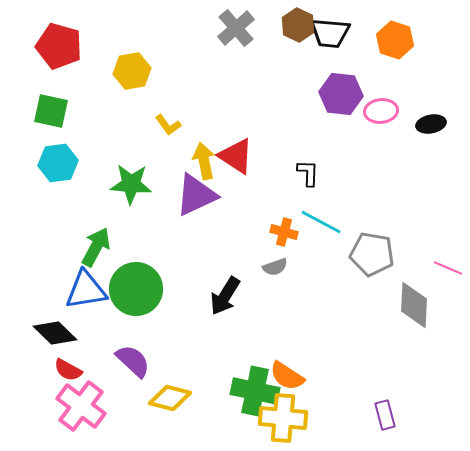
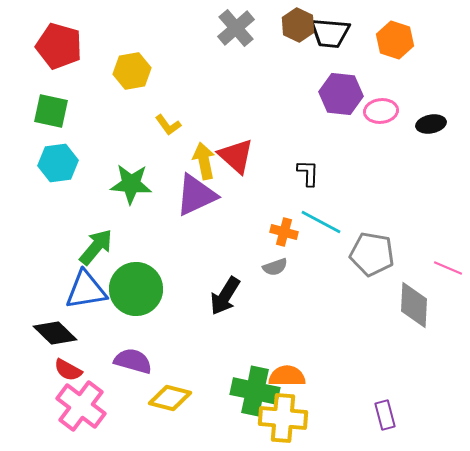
red triangle: rotated 9 degrees clockwise
green arrow: rotated 12 degrees clockwise
purple semicircle: rotated 27 degrees counterclockwise
orange semicircle: rotated 147 degrees clockwise
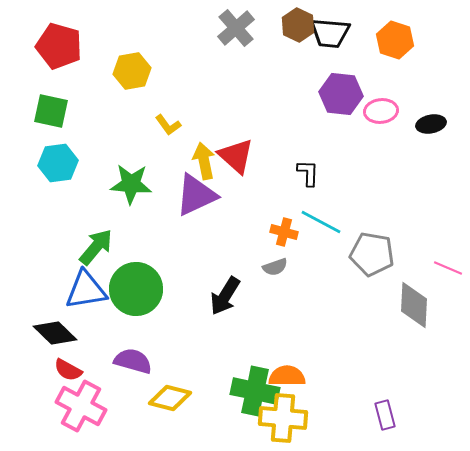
pink cross: rotated 9 degrees counterclockwise
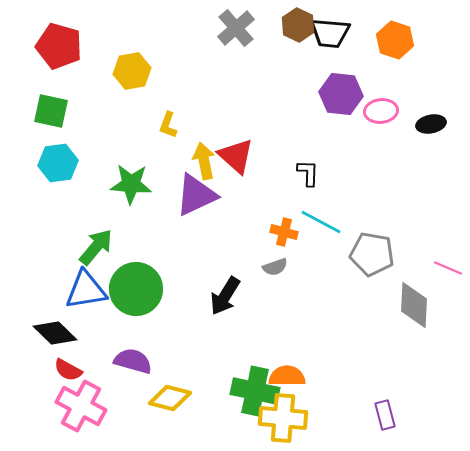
yellow L-shape: rotated 56 degrees clockwise
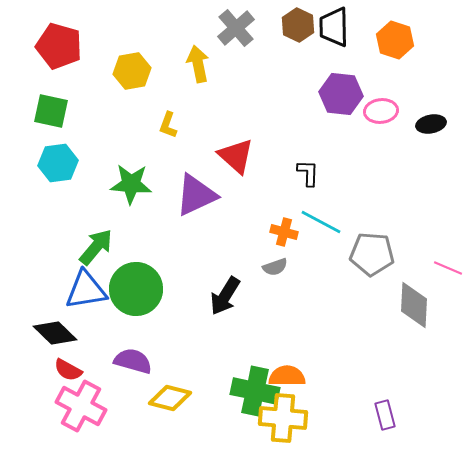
black trapezoid: moved 4 px right, 6 px up; rotated 84 degrees clockwise
yellow arrow: moved 6 px left, 97 px up
gray pentagon: rotated 6 degrees counterclockwise
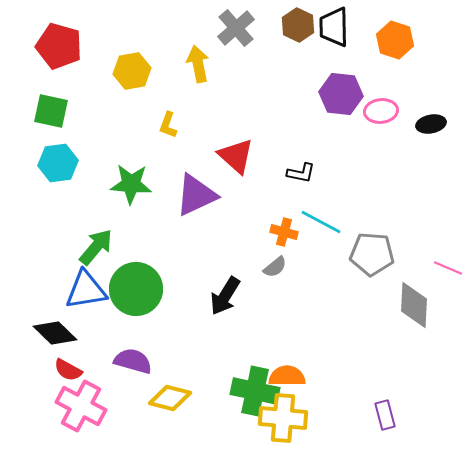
black L-shape: moved 7 px left; rotated 100 degrees clockwise
gray semicircle: rotated 20 degrees counterclockwise
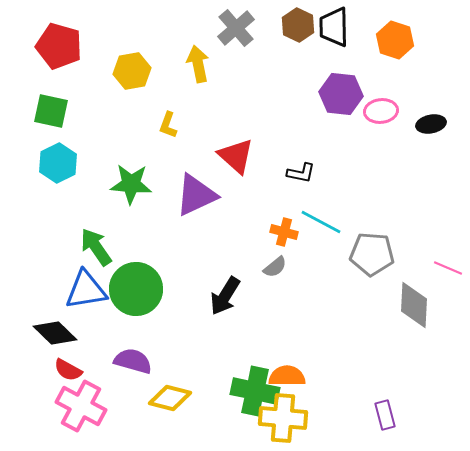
cyan hexagon: rotated 18 degrees counterclockwise
green arrow: rotated 75 degrees counterclockwise
